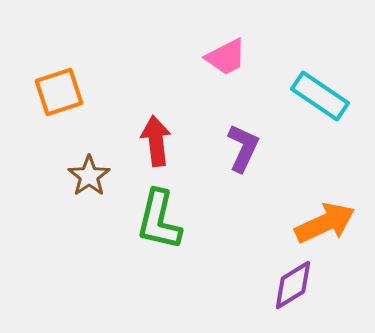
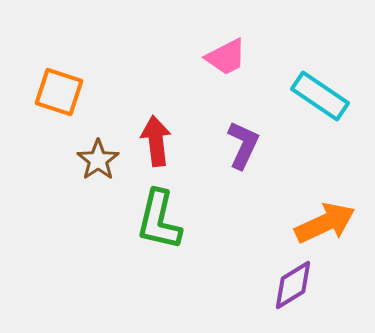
orange square: rotated 36 degrees clockwise
purple L-shape: moved 3 px up
brown star: moved 9 px right, 16 px up
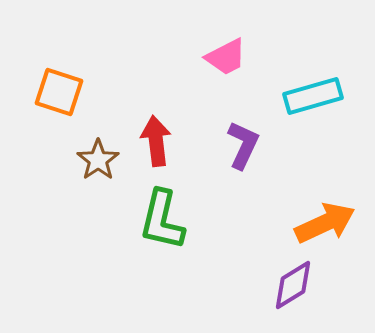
cyan rectangle: moved 7 px left; rotated 50 degrees counterclockwise
green L-shape: moved 3 px right
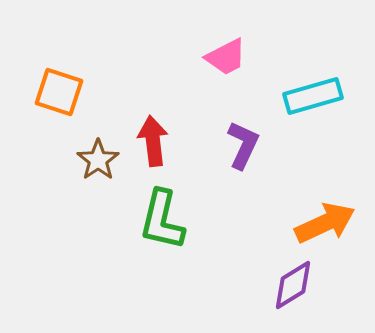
red arrow: moved 3 px left
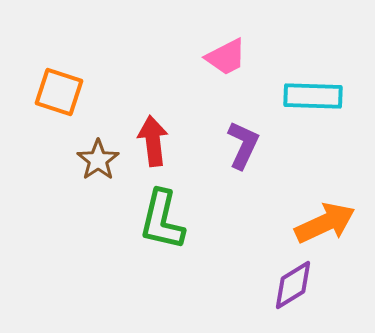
cyan rectangle: rotated 18 degrees clockwise
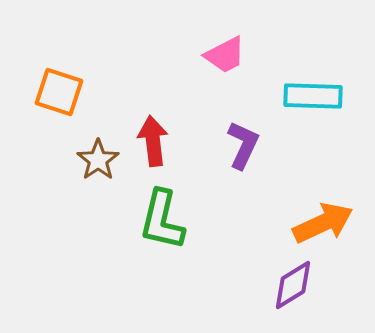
pink trapezoid: moved 1 px left, 2 px up
orange arrow: moved 2 px left
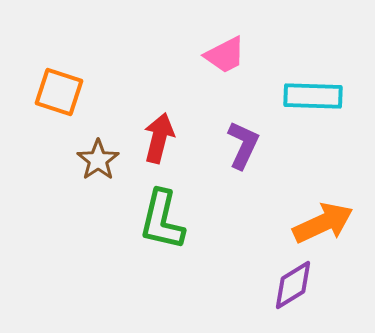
red arrow: moved 6 px right, 3 px up; rotated 21 degrees clockwise
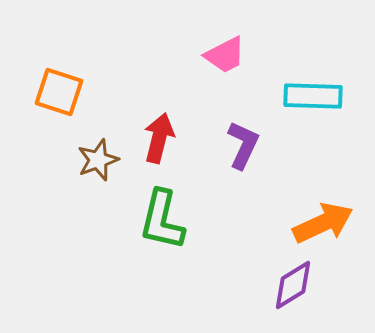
brown star: rotated 15 degrees clockwise
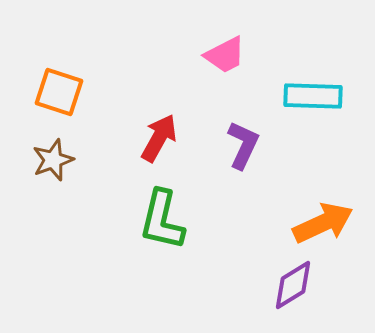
red arrow: rotated 15 degrees clockwise
brown star: moved 45 px left
